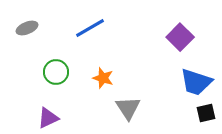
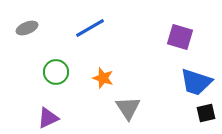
purple square: rotated 28 degrees counterclockwise
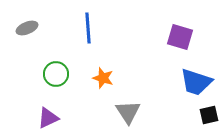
blue line: moved 2 px left; rotated 64 degrees counterclockwise
green circle: moved 2 px down
gray triangle: moved 4 px down
black square: moved 3 px right, 2 px down
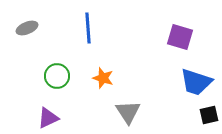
green circle: moved 1 px right, 2 px down
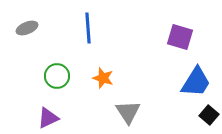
blue trapezoid: rotated 76 degrees counterclockwise
black square: rotated 36 degrees counterclockwise
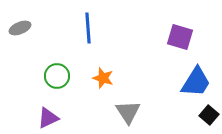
gray ellipse: moved 7 px left
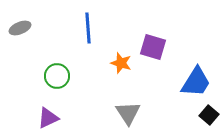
purple square: moved 27 px left, 10 px down
orange star: moved 18 px right, 15 px up
gray triangle: moved 1 px down
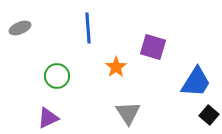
orange star: moved 5 px left, 4 px down; rotated 20 degrees clockwise
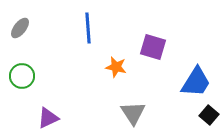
gray ellipse: rotated 30 degrees counterclockwise
orange star: rotated 25 degrees counterclockwise
green circle: moved 35 px left
gray triangle: moved 5 px right
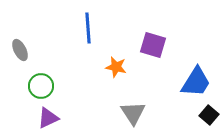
gray ellipse: moved 22 px down; rotated 65 degrees counterclockwise
purple square: moved 2 px up
green circle: moved 19 px right, 10 px down
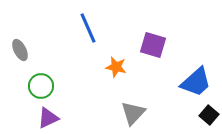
blue line: rotated 20 degrees counterclockwise
blue trapezoid: rotated 16 degrees clockwise
gray triangle: rotated 16 degrees clockwise
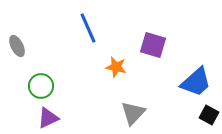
gray ellipse: moved 3 px left, 4 px up
black square: rotated 12 degrees counterclockwise
